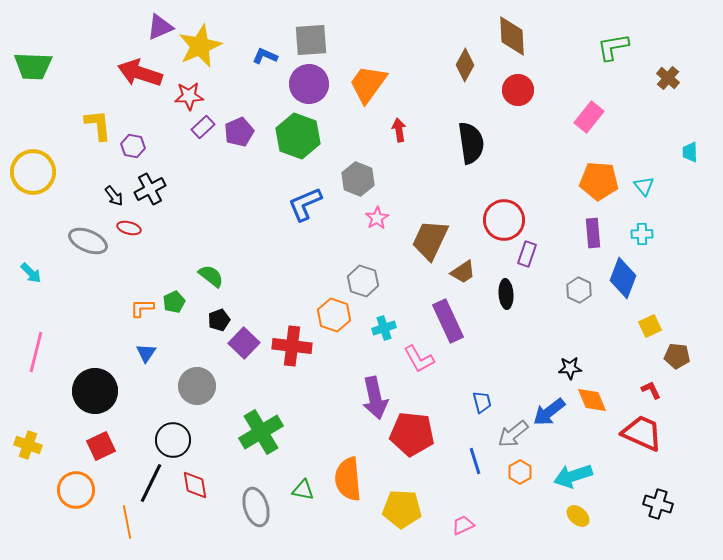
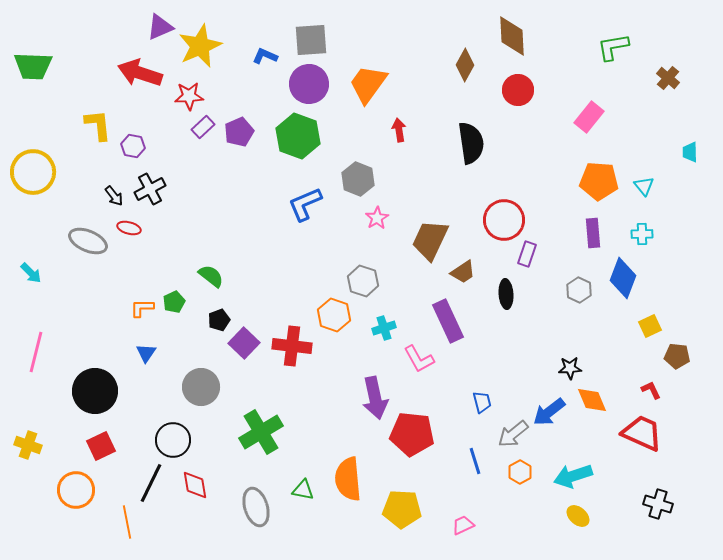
gray circle at (197, 386): moved 4 px right, 1 px down
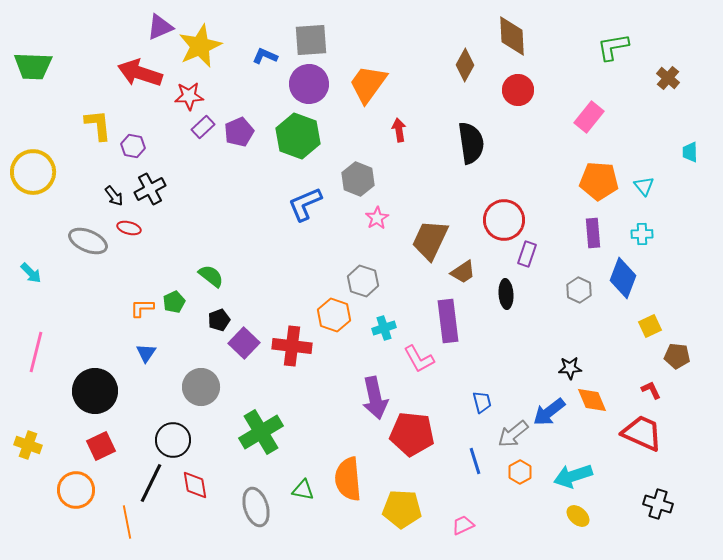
purple rectangle at (448, 321): rotated 18 degrees clockwise
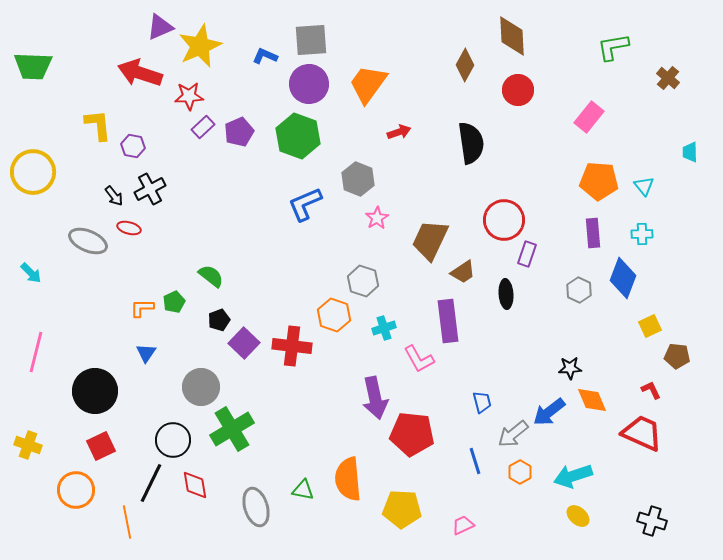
red arrow at (399, 130): moved 2 px down; rotated 80 degrees clockwise
green cross at (261, 432): moved 29 px left, 3 px up
black cross at (658, 504): moved 6 px left, 17 px down
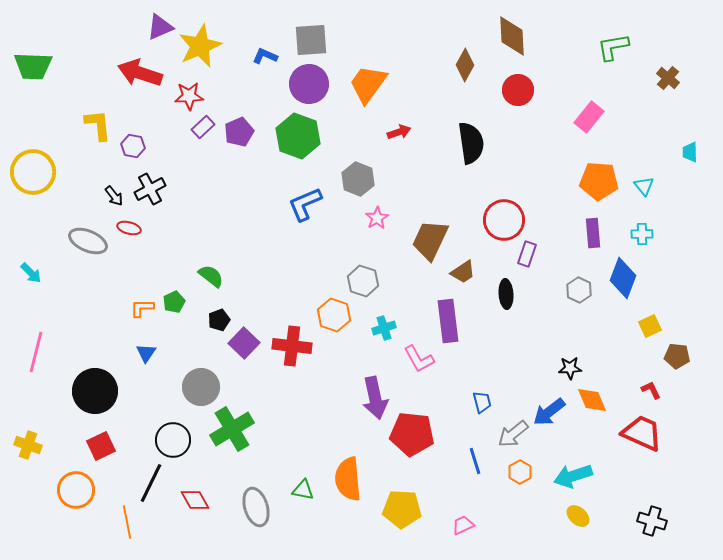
red diamond at (195, 485): moved 15 px down; rotated 20 degrees counterclockwise
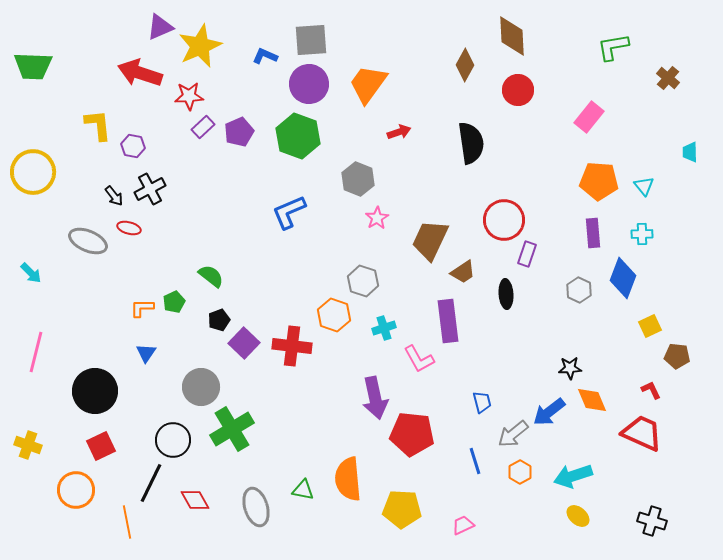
blue L-shape at (305, 204): moved 16 px left, 8 px down
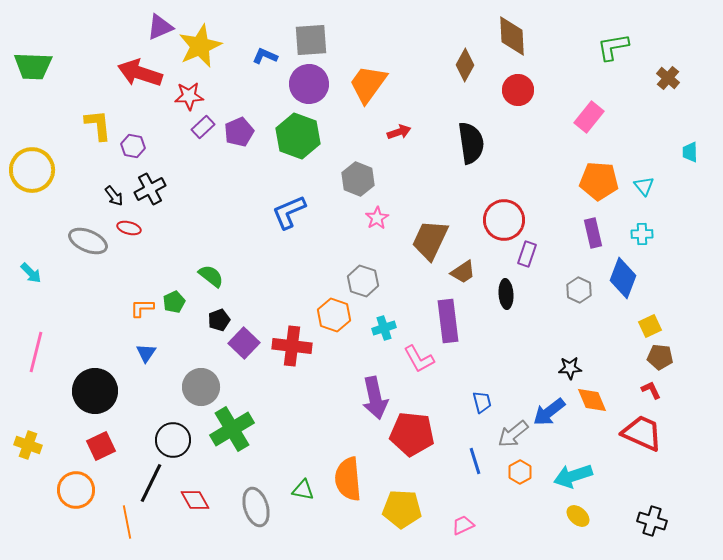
yellow circle at (33, 172): moved 1 px left, 2 px up
purple rectangle at (593, 233): rotated 8 degrees counterclockwise
brown pentagon at (677, 356): moved 17 px left, 1 px down
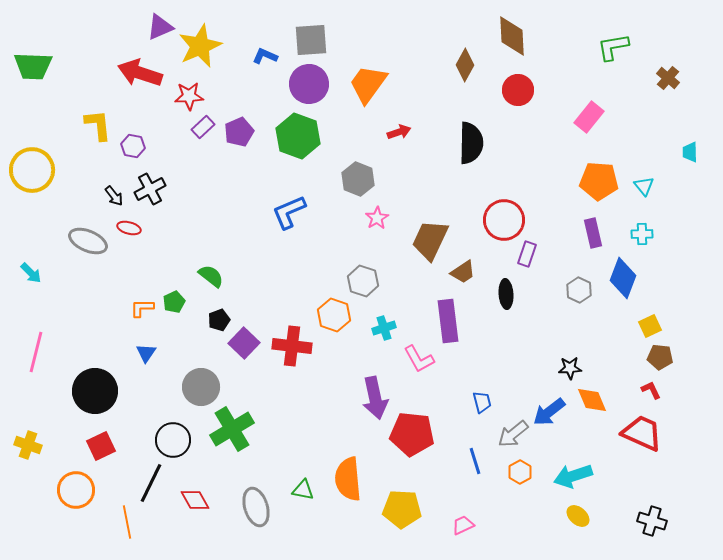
black semicircle at (471, 143): rotated 9 degrees clockwise
